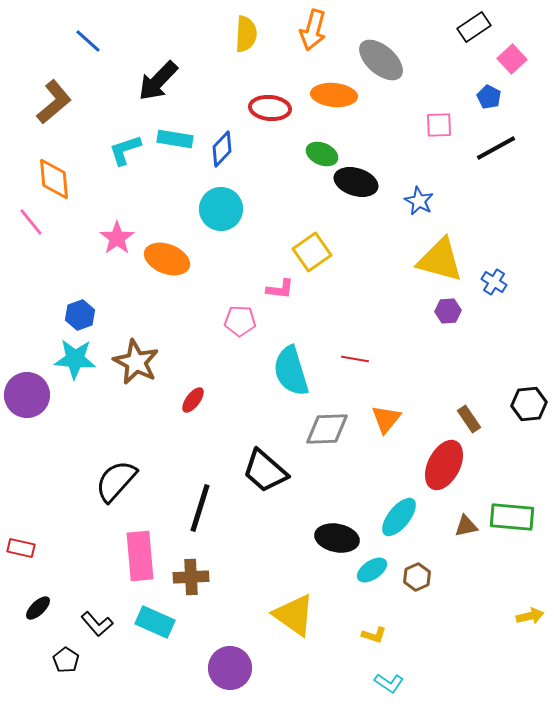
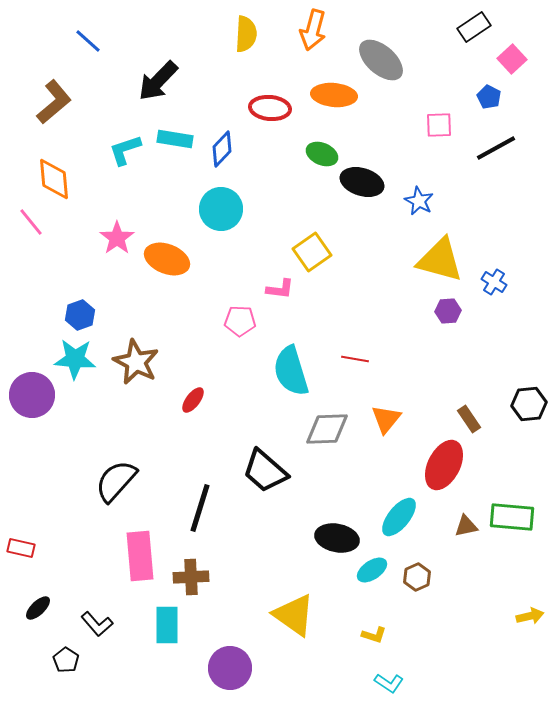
black ellipse at (356, 182): moved 6 px right
purple circle at (27, 395): moved 5 px right
cyan rectangle at (155, 622): moved 12 px right, 3 px down; rotated 66 degrees clockwise
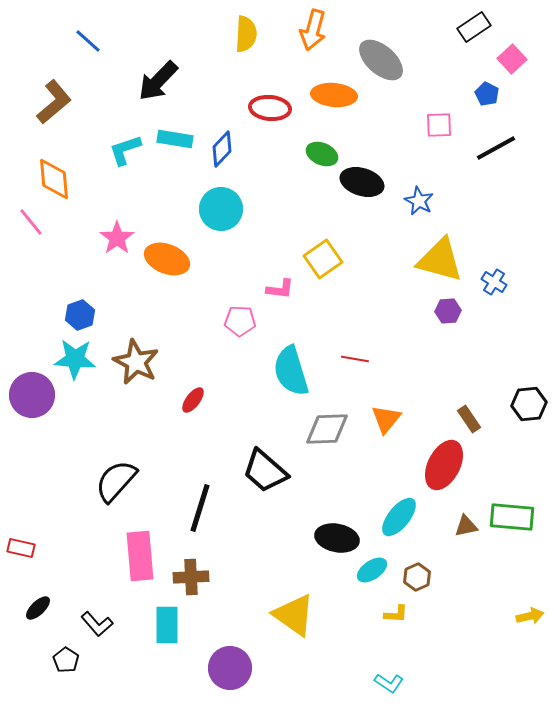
blue pentagon at (489, 97): moved 2 px left, 3 px up
yellow square at (312, 252): moved 11 px right, 7 px down
yellow L-shape at (374, 635): moved 22 px right, 21 px up; rotated 15 degrees counterclockwise
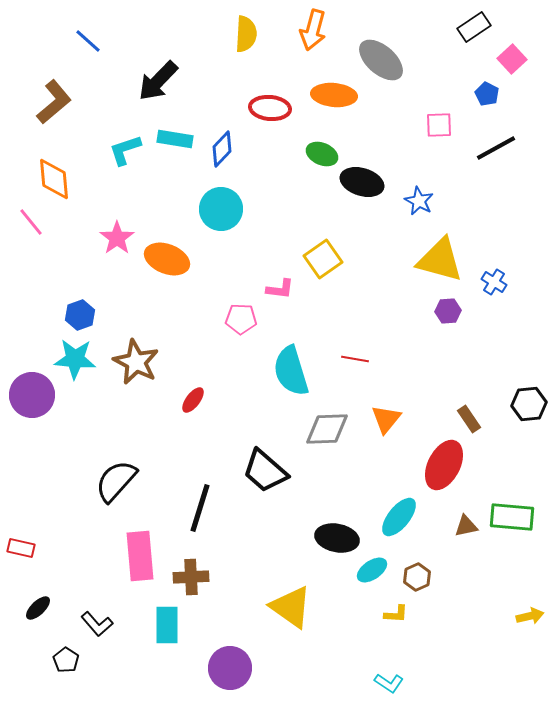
pink pentagon at (240, 321): moved 1 px right, 2 px up
yellow triangle at (294, 615): moved 3 px left, 8 px up
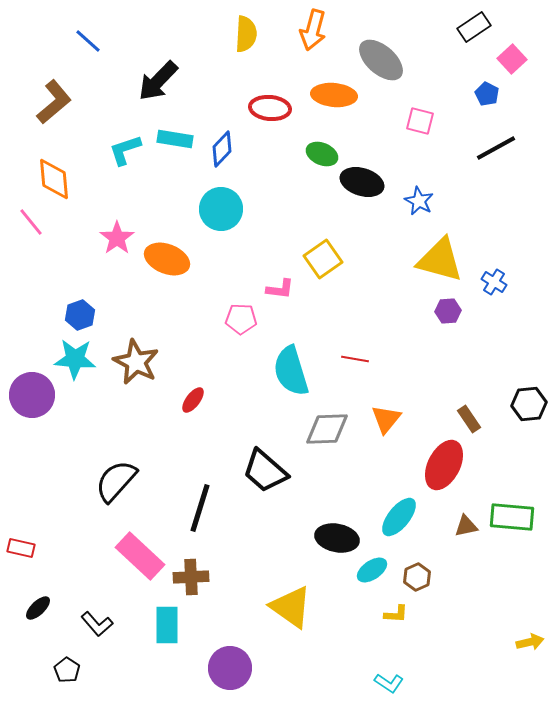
pink square at (439, 125): moved 19 px left, 4 px up; rotated 16 degrees clockwise
pink rectangle at (140, 556): rotated 42 degrees counterclockwise
yellow arrow at (530, 616): moved 26 px down
black pentagon at (66, 660): moved 1 px right, 10 px down
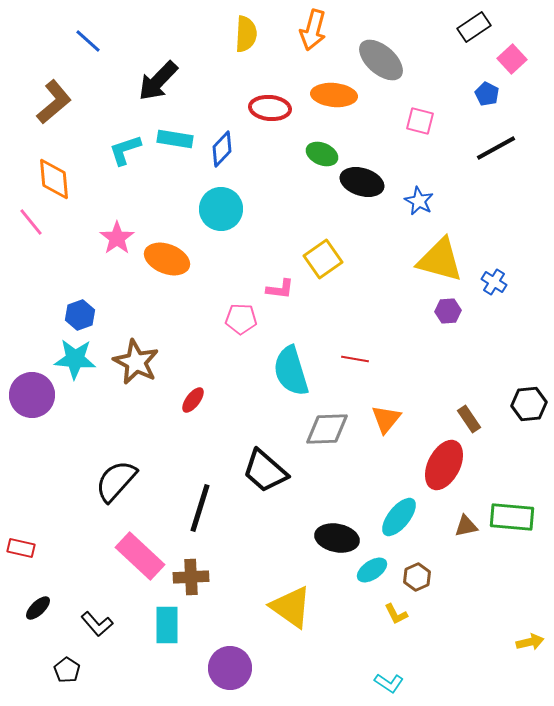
yellow L-shape at (396, 614): rotated 60 degrees clockwise
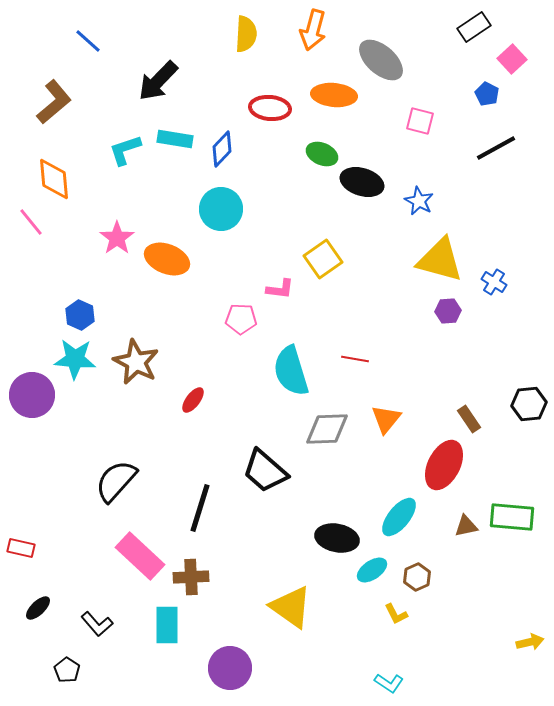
blue hexagon at (80, 315): rotated 16 degrees counterclockwise
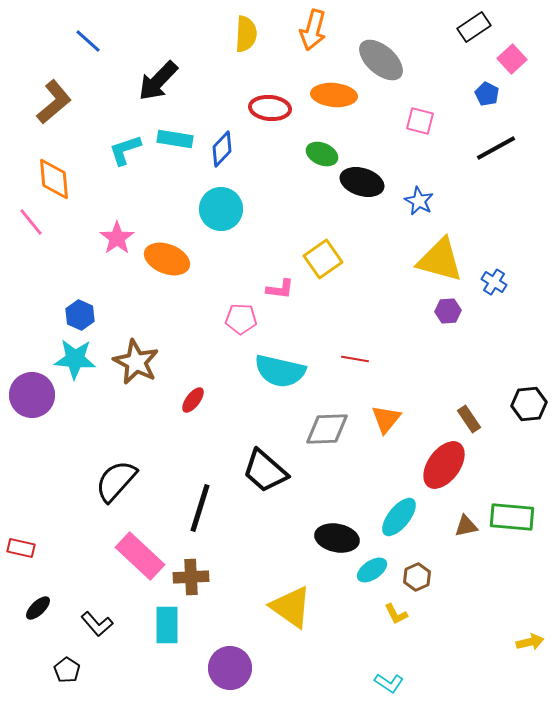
cyan semicircle at (291, 371): moved 11 px left; rotated 60 degrees counterclockwise
red ellipse at (444, 465): rotated 9 degrees clockwise
